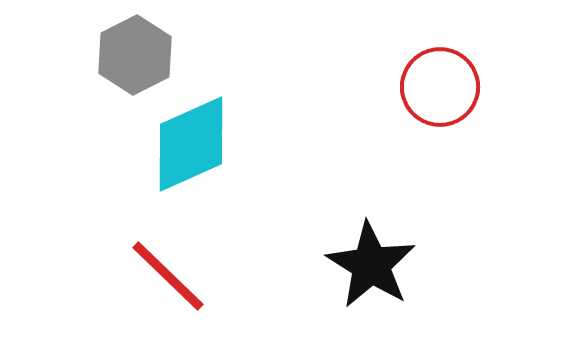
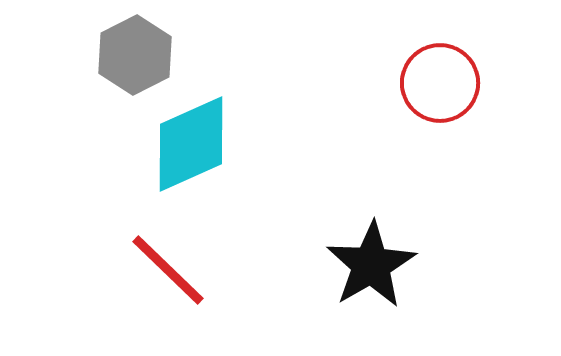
red circle: moved 4 px up
black star: rotated 10 degrees clockwise
red line: moved 6 px up
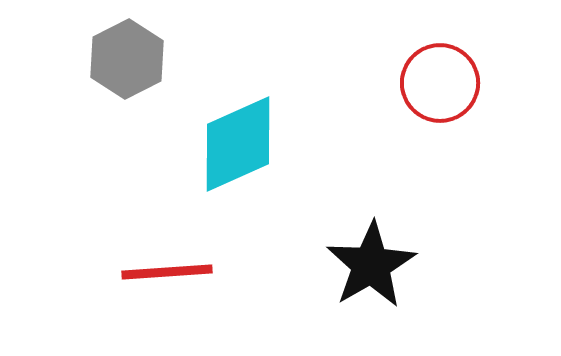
gray hexagon: moved 8 px left, 4 px down
cyan diamond: moved 47 px right
red line: moved 1 px left, 2 px down; rotated 48 degrees counterclockwise
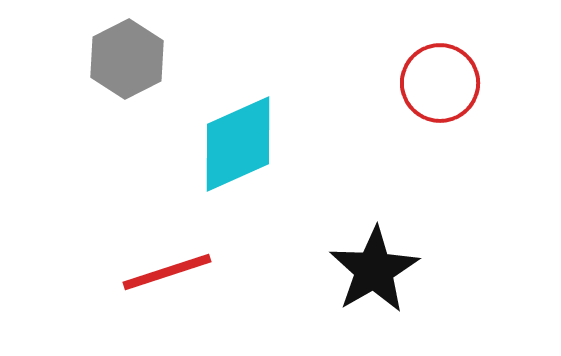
black star: moved 3 px right, 5 px down
red line: rotated 14 degrees counterclockwise
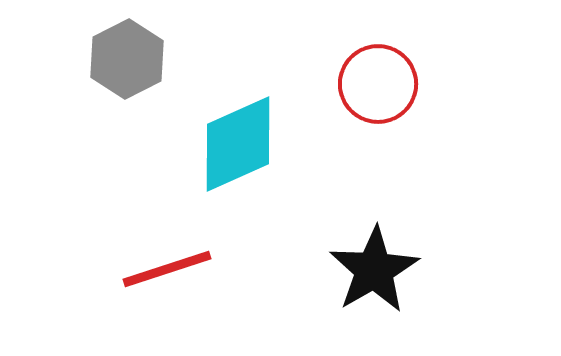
red circle: moved 62 px left, 1 px down
red line: moved 3 px up
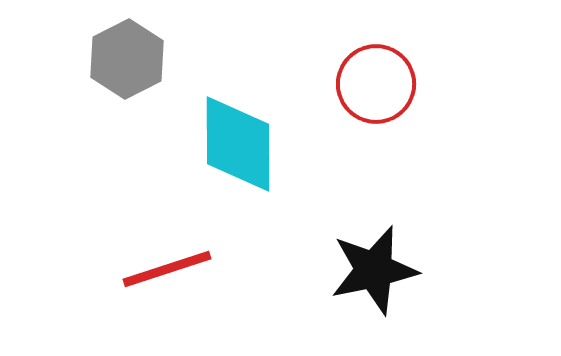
red circle: moved 2 px left
cyan diamond: rotated 66 degrees counterclockwise
black star: rotated 18 degrees clockwise
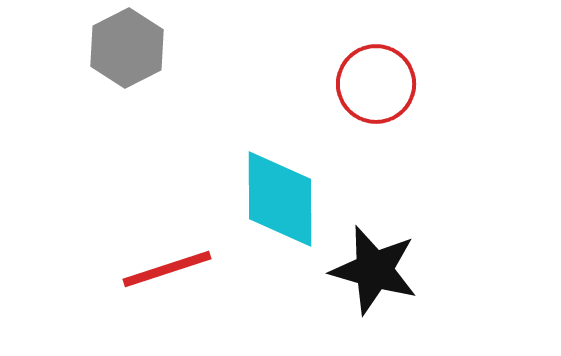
gray hexagon: moved 11 px up
cyan diamond: moved 42 px right, 55 px down
black star: rotated 28 degrees clockwise
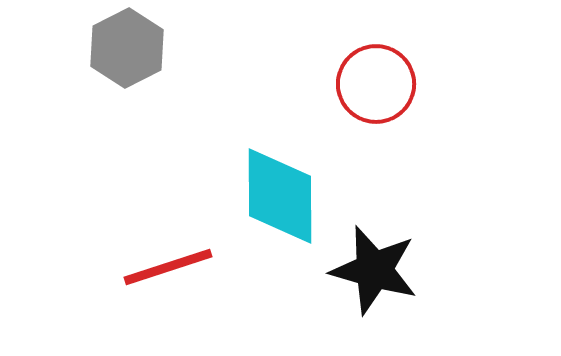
cyan diamond: moved 3 px up
red line: moved 1 px right, 2 px up
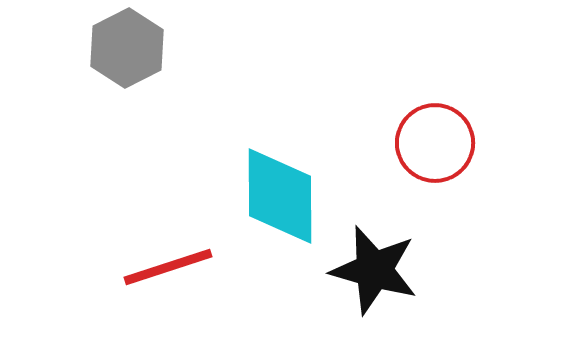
red circle: moved 59 px right, 59 px down
